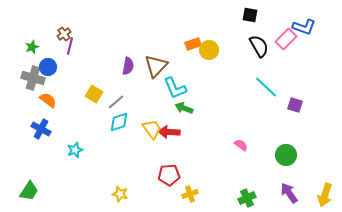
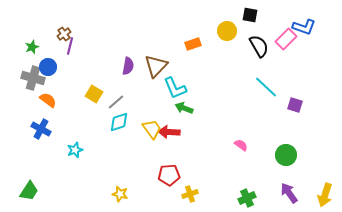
yellow circle: moved 18 px right, 19 px up
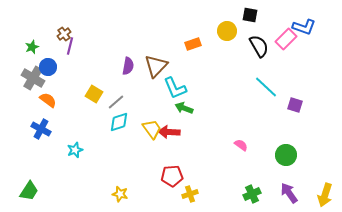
gray cross: rotated 15 degrees clockwise
red pentagon: moved 3 px right, 1 px down
green cross: moved 5 px right, 4 px up
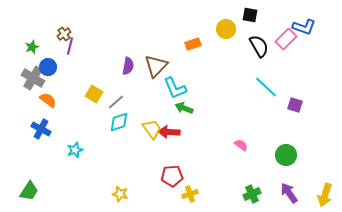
yellow circle: moved 1 px left, 2 px up
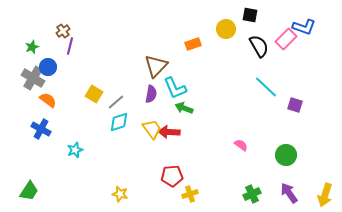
brown cross: moved 1 px left, 3 px up
purple semicircle: moved 23 px right, 28 px down
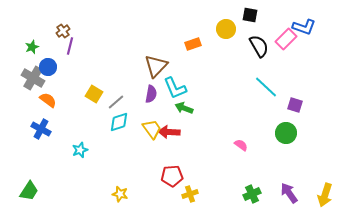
cyan star: moved 5 px right
green circle: moved 22 px up
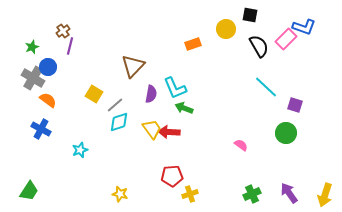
brown triangle: moved 23 px left
gray line: moved 1 px left, 3 px down
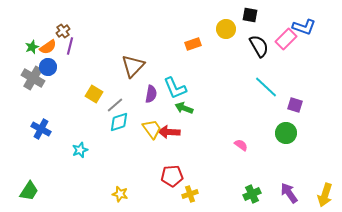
orange semicircle: moved 53 px up; rotated 108 degrees clockwise
